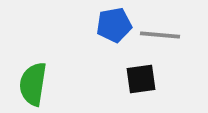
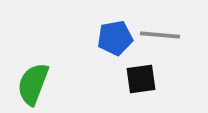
blue pentagon: moved 1 px right, 13 px down
green semicircle: rotated 12 degrees clockwise
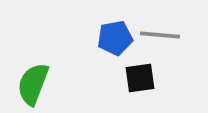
black square: moved 1 px left, 1 px up
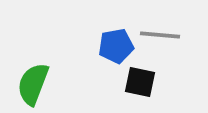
blue pentagon: moved 1 px right, 8 px down
black square: moved 4 px down; rotated 20 degrees clockwise
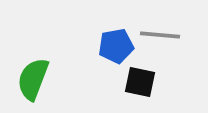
green semicircle: moved 5 px up
